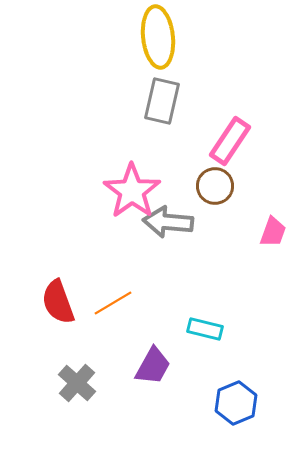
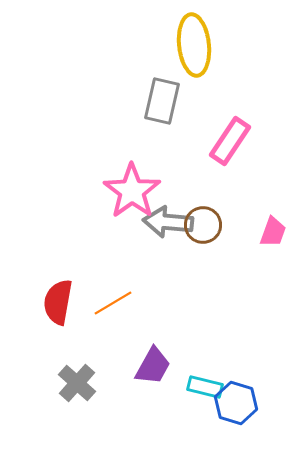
yellow ellipse: moved 36 px right, 8 px down
brown circle: moved 12 px left, 39 px down
red semicircle: rotated 30 degrees clockwise
cyan rectangle: moved 58 px down
blue hexagon: rotated 21 degrees counterclockwise
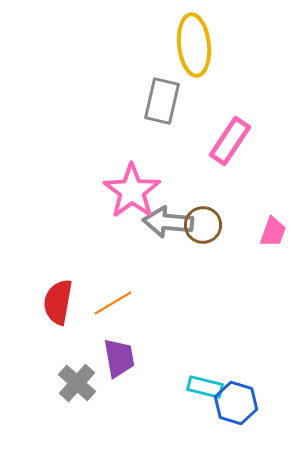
purple trapezoid: moved 34 px left, 8 px up; rotated 39 degrees counterclockwise
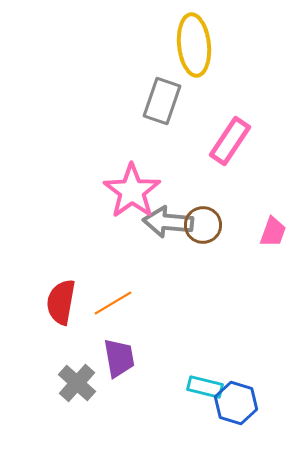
gray rectangle: rotated 6 degrees clockwise
red semicircle: moved 3 px right
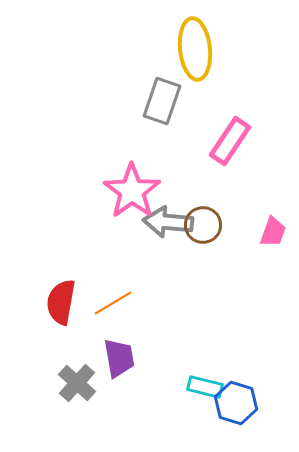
yellow ellipse: moved 1 px right, 4 px down
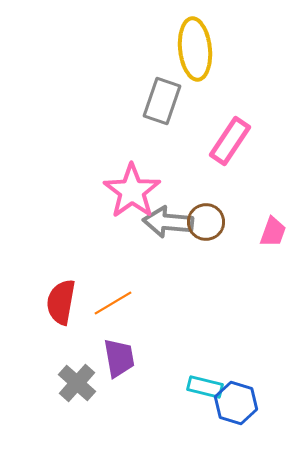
brown circle: moved 3 px right, 3 px up
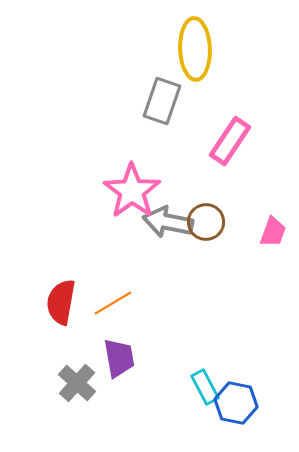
yellow ellipse: rotated 4 degrees clockwise
gray arrow: rotated 6 degrees clockwise
cyan rectangle: rotated 48 degrees clockwise
blue hexagon: rotated 6 degrees counterclockwise
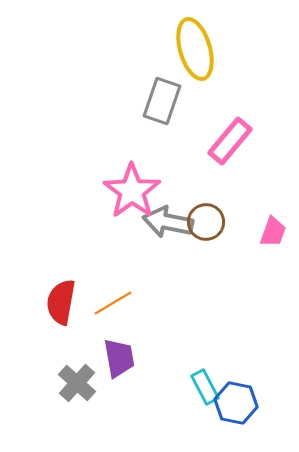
yellow ellipse: rotated 14 degrees counterclockwise
pink rectangle: rotated 6 degrees clockwise
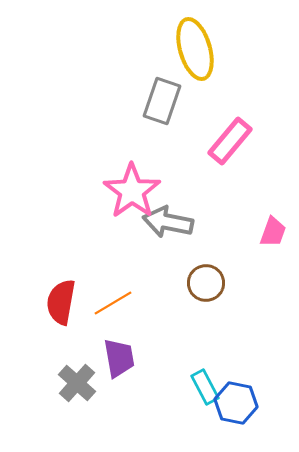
brown circle: moved 61 px down
